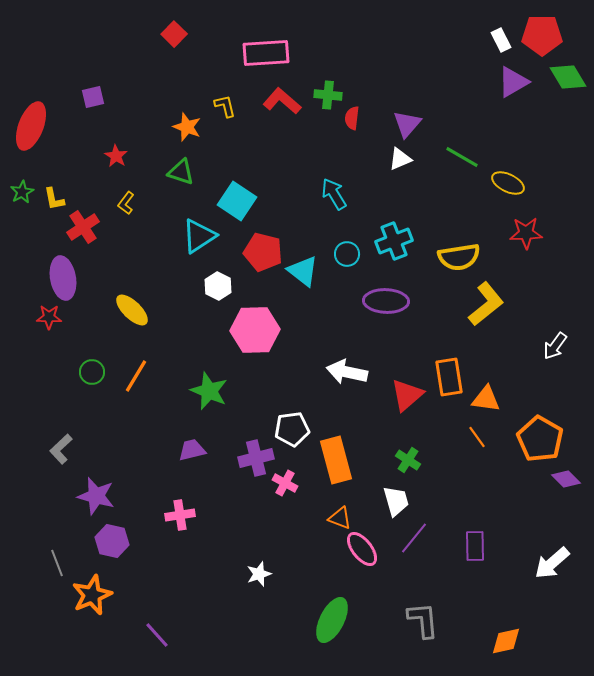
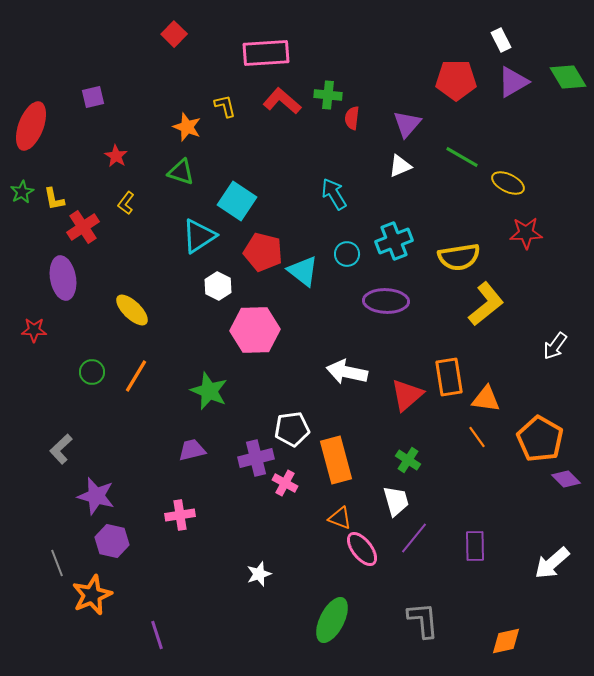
red pentagon at (542, 35): moved 86 px left, 45 px down
white triangle at (400, 159): moved 7 px down
red star at (49, 317): moved 15 px left, 13 px down
purple line at (157, 635): rotated 24 degrees clockwise
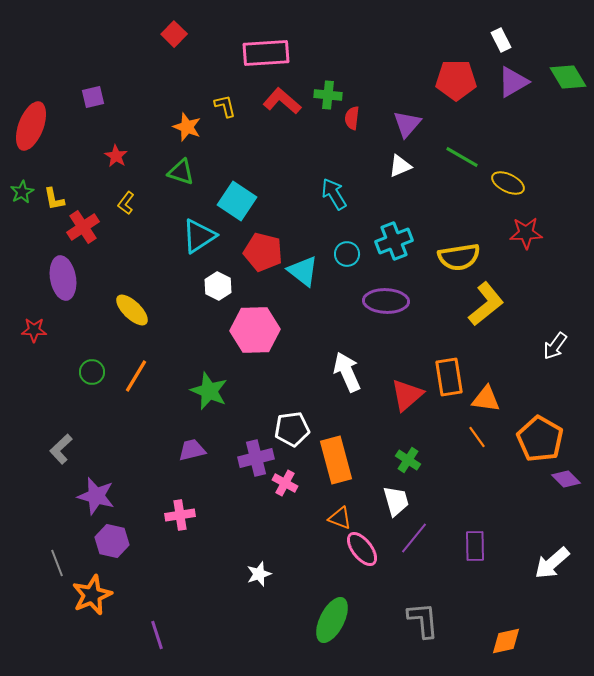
white arrow at (347, 372): rotated 54 degrees clockwise
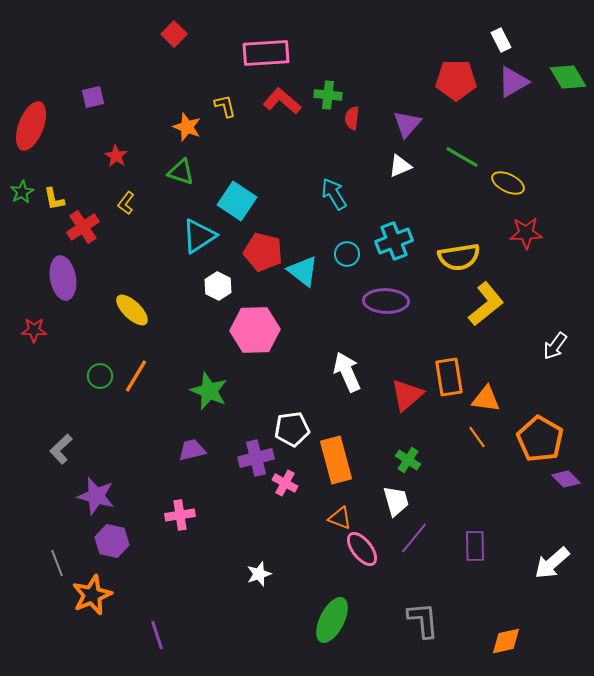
green circle at (92, 372): moved 8 px right, 4 px down
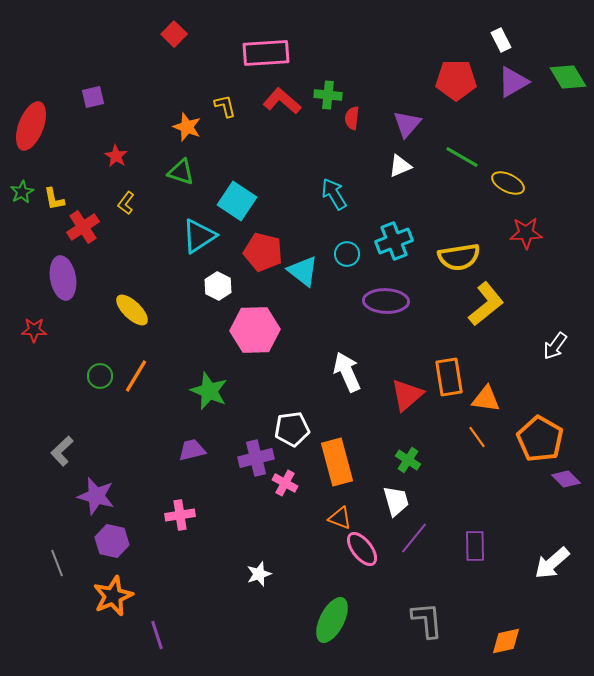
gray L-shape at (61, 449): moved 1 px right, 2 px down
orange rectangle at (336, 460): moved 1 px right, 2 px down
orange star at (92, 595): moved 21 px right, 1 px down
gray L-shape at (423, 620): moved 4 px right
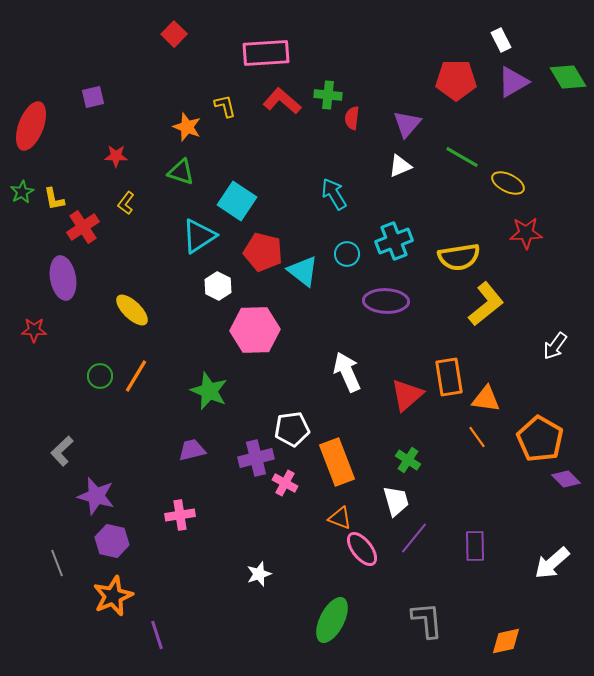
red star at (116, 156): rotated 30 degrees counterclockwise
orange rectangle at (337, 462): rotated 6 degrees counterclockwise
